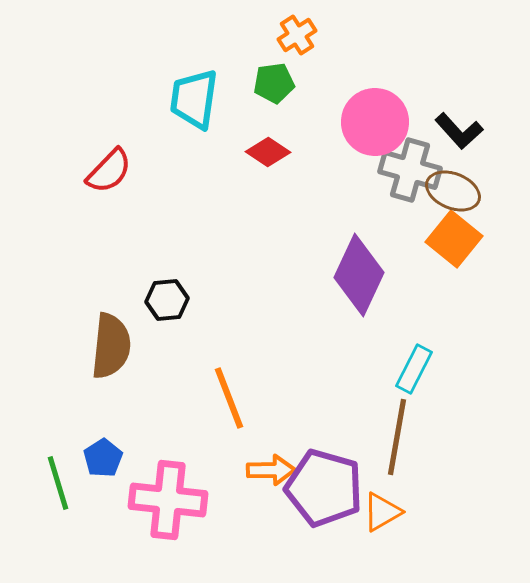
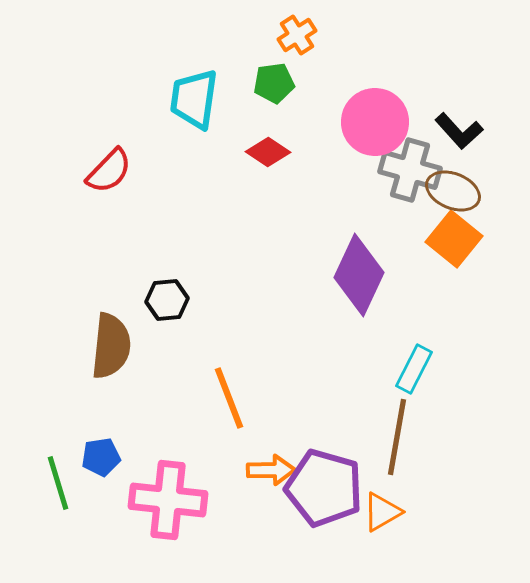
blue pentagon: moved 2 px left, 1 px up; rotated 24 degrees clockwise
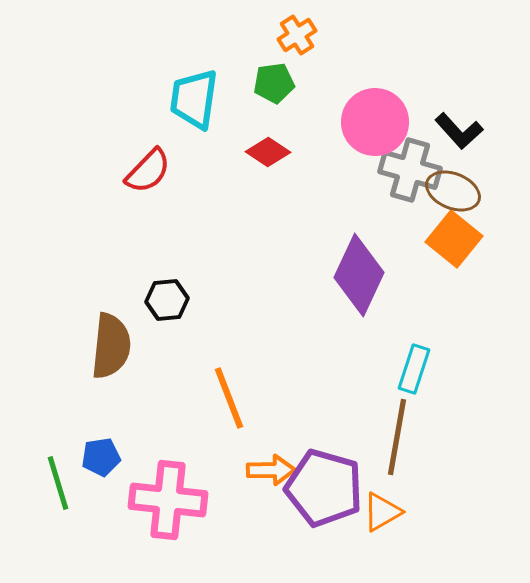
red semicircle: moved 39 px right
cyan rectangle: rotated 9 degrees counterclockwise
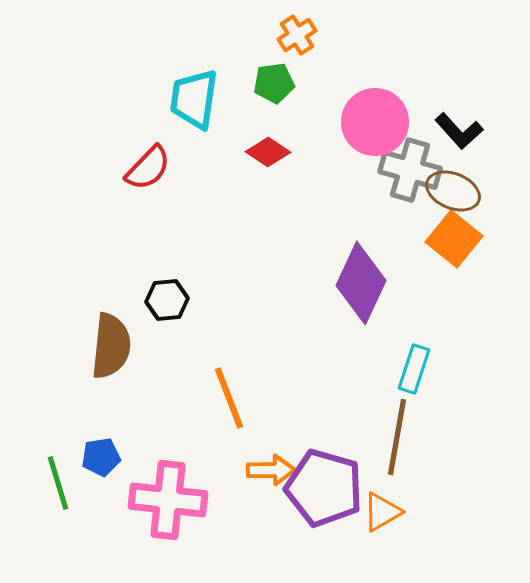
red semicircle: moved 3 px up
purple diamond: moved 2 px right, 8 px down
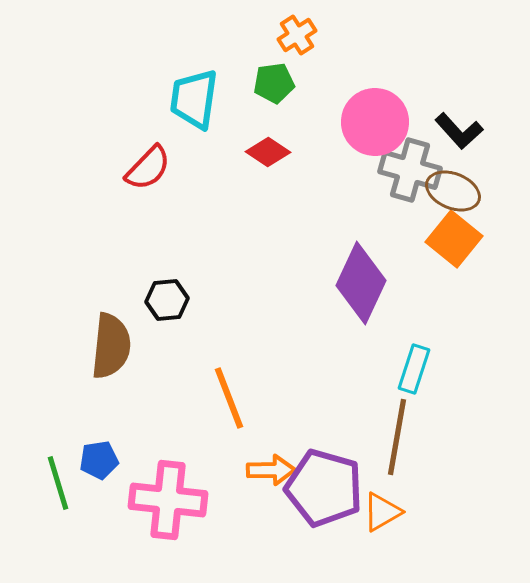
blue pentagon: moved 2 px left, 3 px down
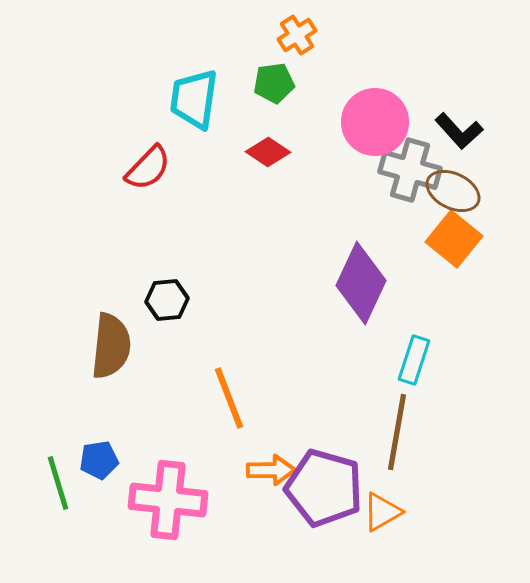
brown ellipse: rotated 4 degrees clockwise
cyan rectangle: moved 9 px up
brown line: moved 5 px up
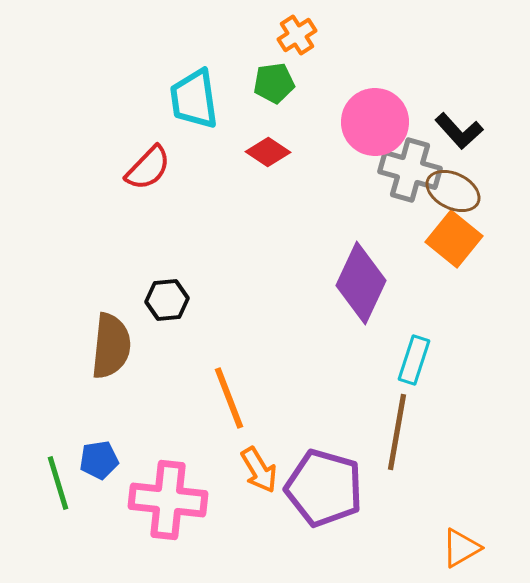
cyan trapezoid: rotated 16 degrees counterclockwise
orange arrow: moved 12 px left; rotated 60 degrees clockwise
orange triangle: moved 79 px right, 36 px down
